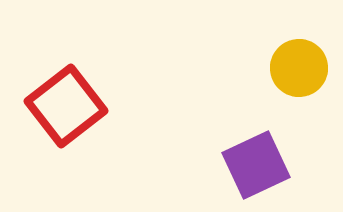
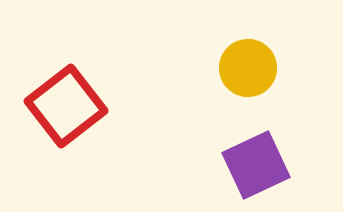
yellow circle: moved 51 px left
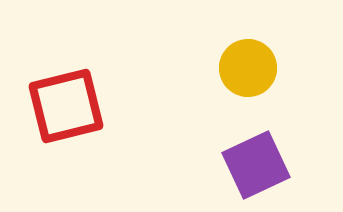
red square: rotated 24 degrees clockwise
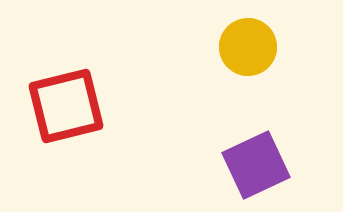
yellow circle: moved 21 px up
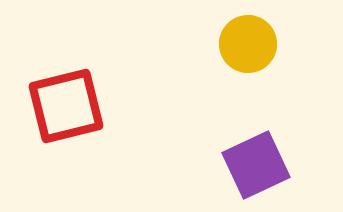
yellow circle: moved 3 px up
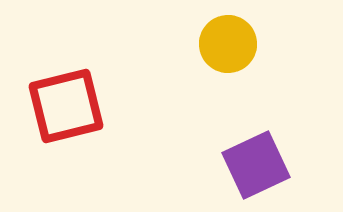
yellow circle: moved 20 px left
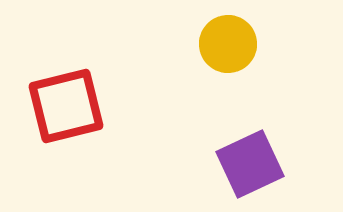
purple square: moved 6 px left, 1 px up
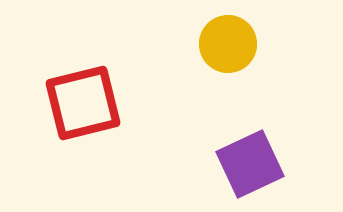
red square: moved 17 px right, 3 px up
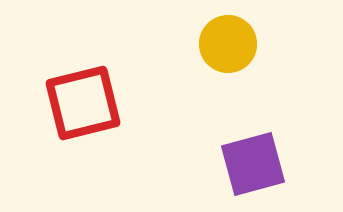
purple square: moved 3 px right; rotated 10 degrees clockwise
